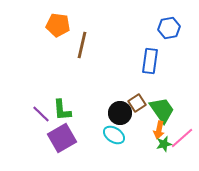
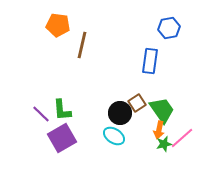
cyan ellipse: moved 1 px down
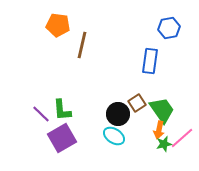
black circle: moved 2 px left, 1 px down
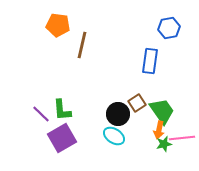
green trapezoid: moved 1 px down
pink line: rotated 35 degrees clockwise
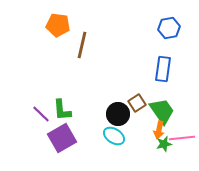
blue rectangle: moved 13 px right, 8 px down
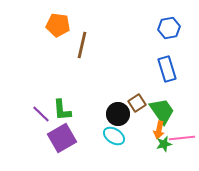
blue rectangle: moved 4 px right; rotated 25 degrees counterclockwise
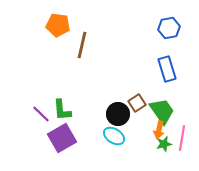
pink line: rotated 75 degrees counterclockwise
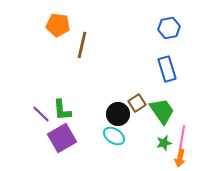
orange arrow: moved 21 px right, 28 px down
green star: moved 1 px up
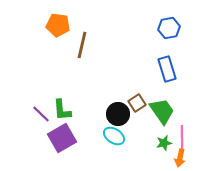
pink line: rotated 10 degrees counterclockwise
